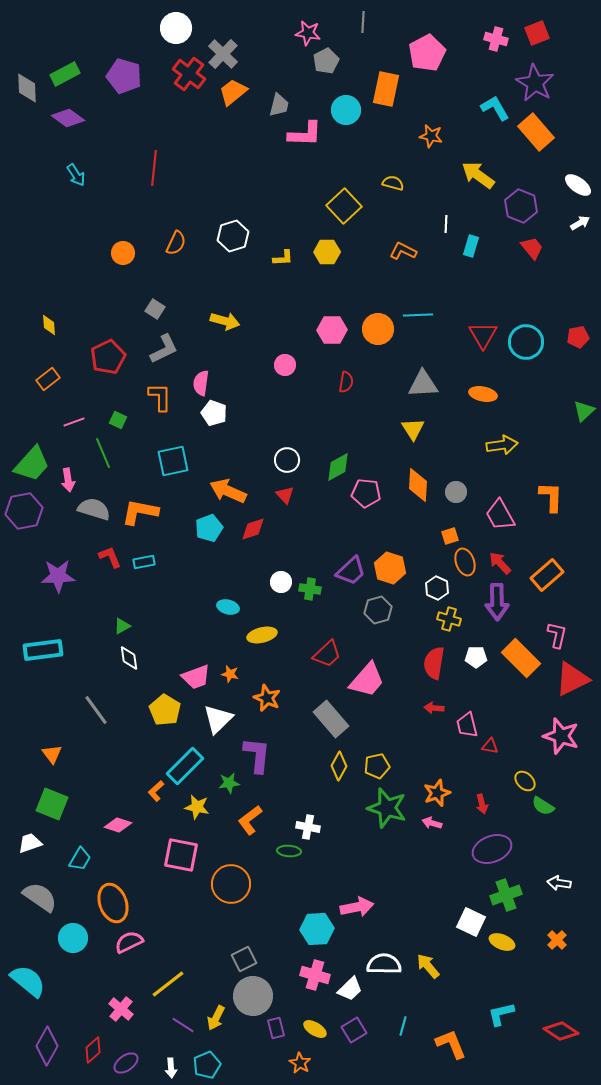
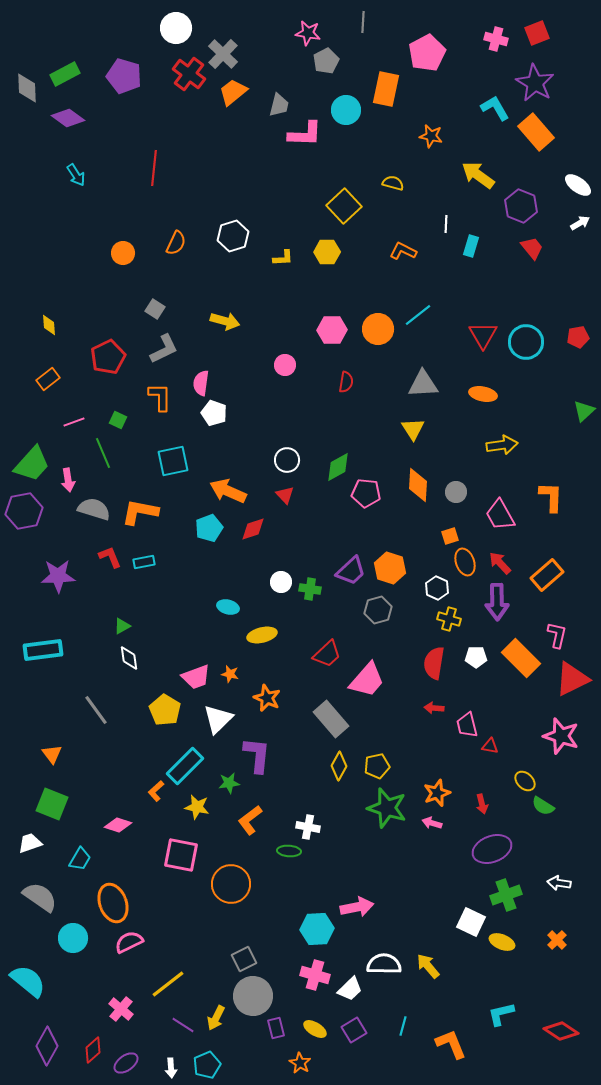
cyan line at (418, 315): rotated 36 degrees counterclockwise
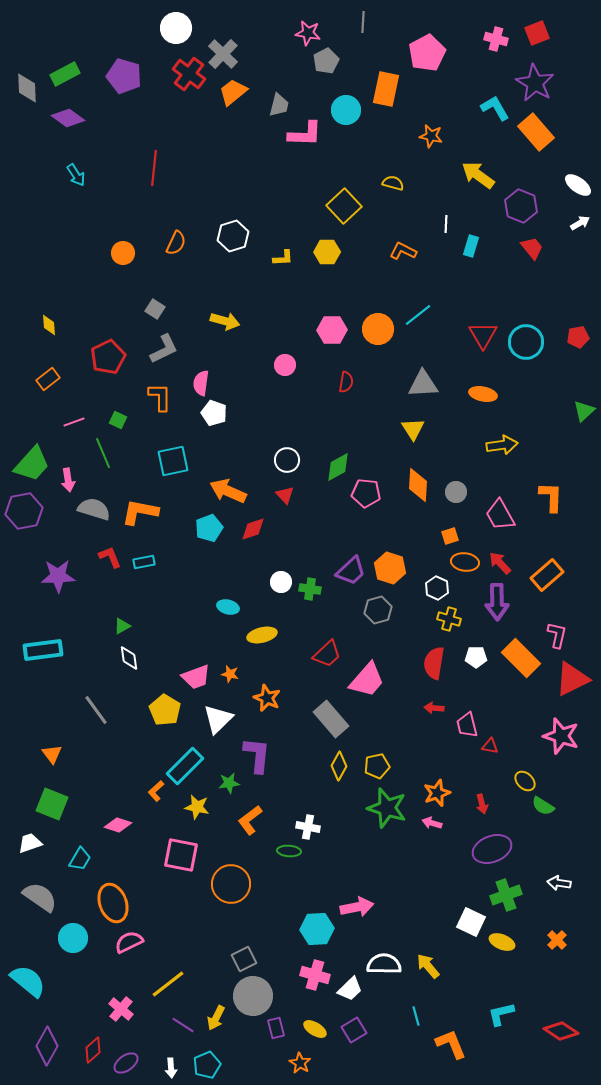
orange ellipse at (465, 562): rotated 64 degrees counterclockwise
cyan line at (403, 1026): moved 13 px right, 10 px up; rotated 30 degrees counterclockwise
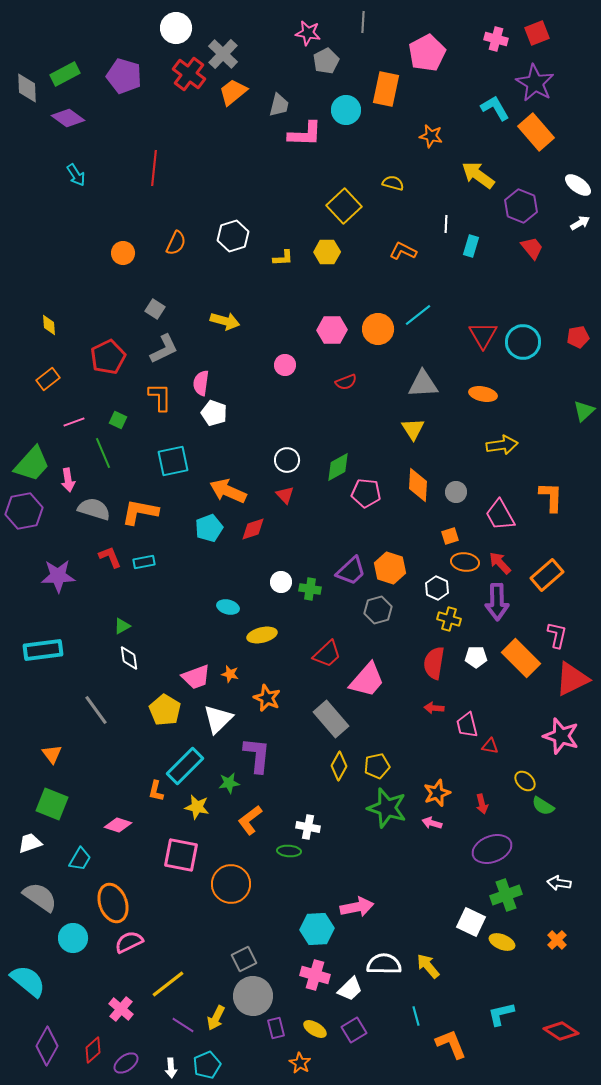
cyan circle at (526, 342): moved 3 px left
red semicircle at (346, 382): rotated 60 degrees clockwise
orange L-shape at (156, 791): rotated 35 degrees counterclockwise
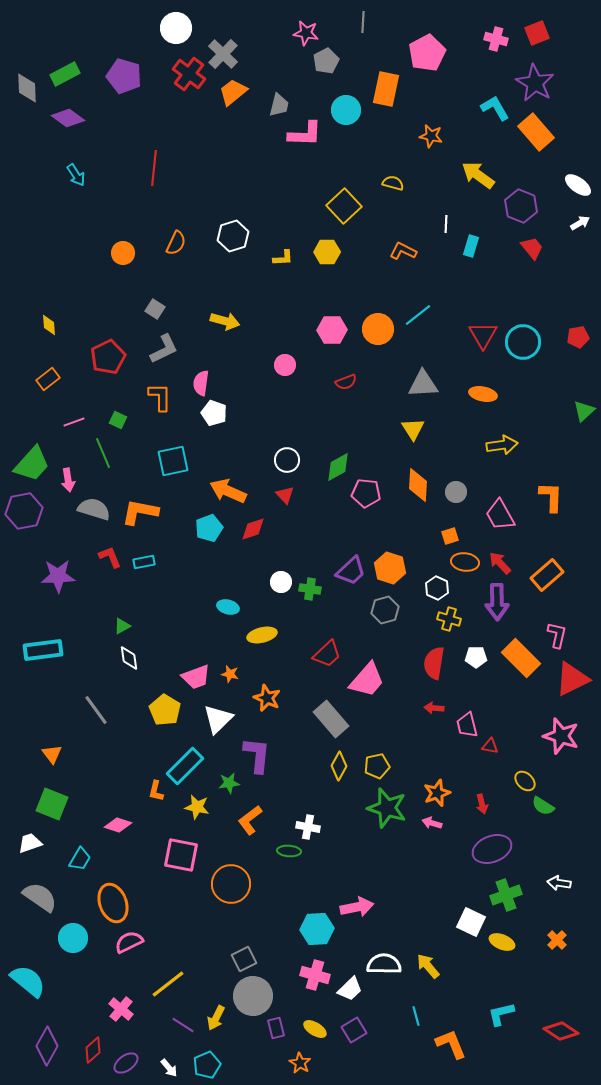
pink star at (308, 33): moved 2 px left
gray hexagon at (378, 610): moved 7 px right
white arrow at (171, 1068): moved 2 px left; rotated 36 degrees counterclockwise
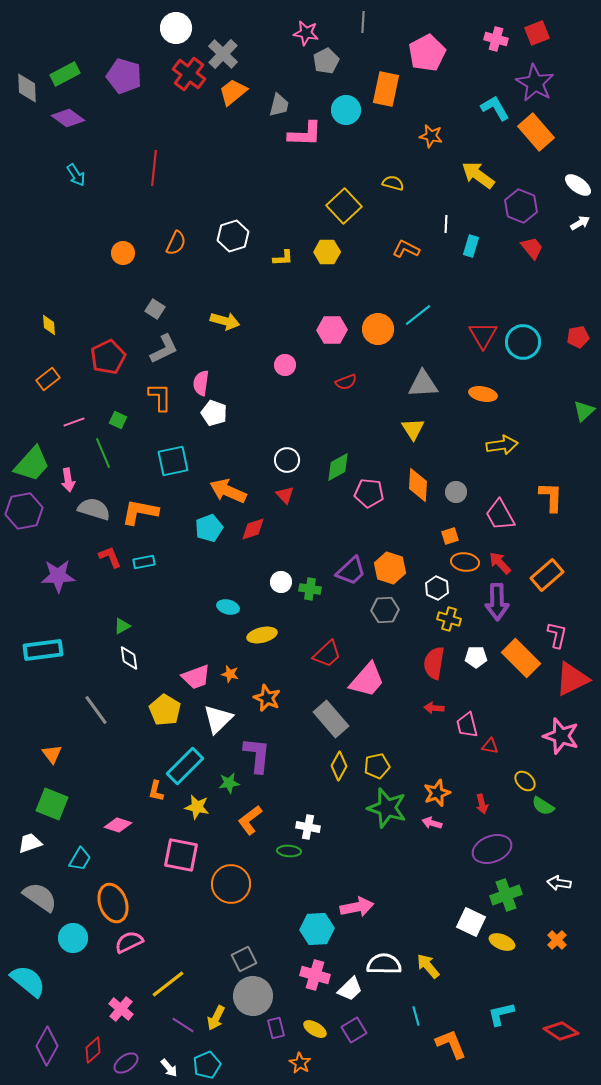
orange L-shape at (403, 251): moved 3 px right, 2 px up
pink pentagon at (366, 493): moved 3 px right
gray hexagon at (385, 610): rotated 12 degrees clockwise
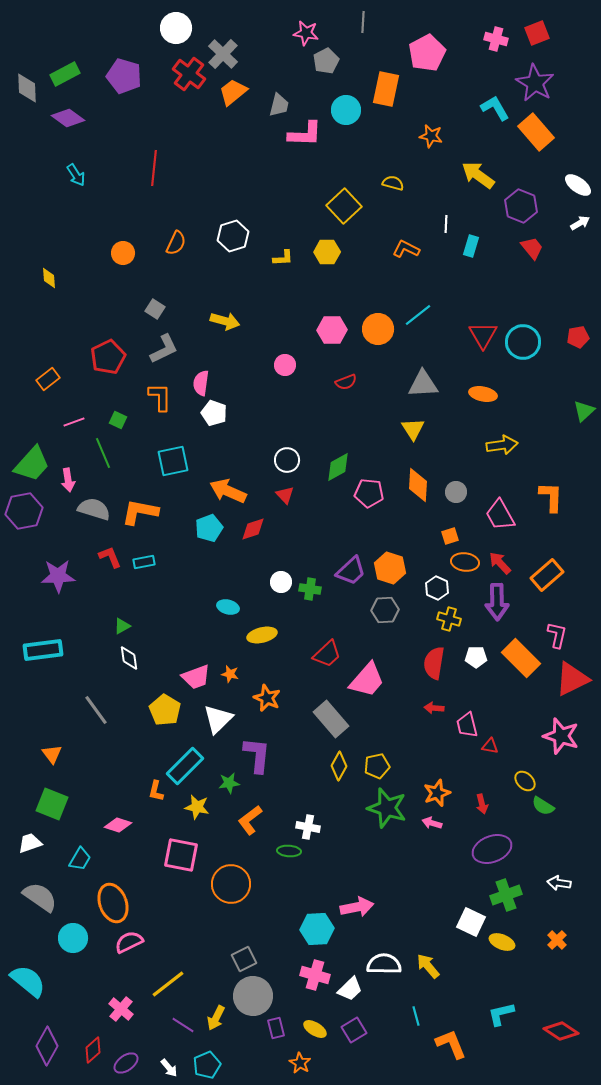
yellow diamond at (49, 325): moved 47 px up
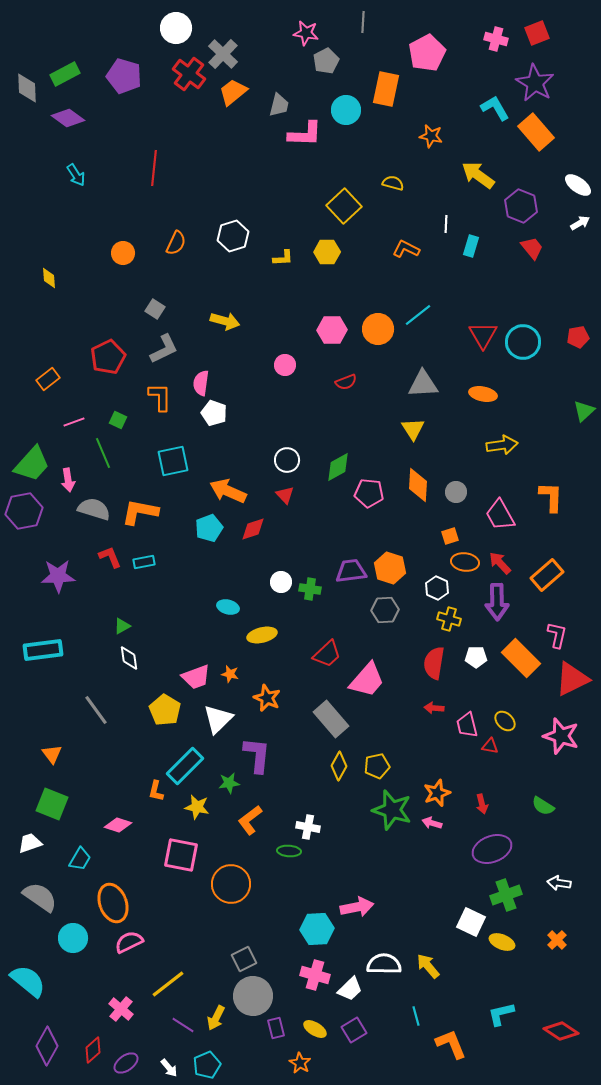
purple trapezoid at (351, 571): rotated 144 degrees counterclockwise
yellow ellipse at (525, 781): moved 20 px left, 60 px up
green star at (387, 808): moved 5 px right, 2 px down
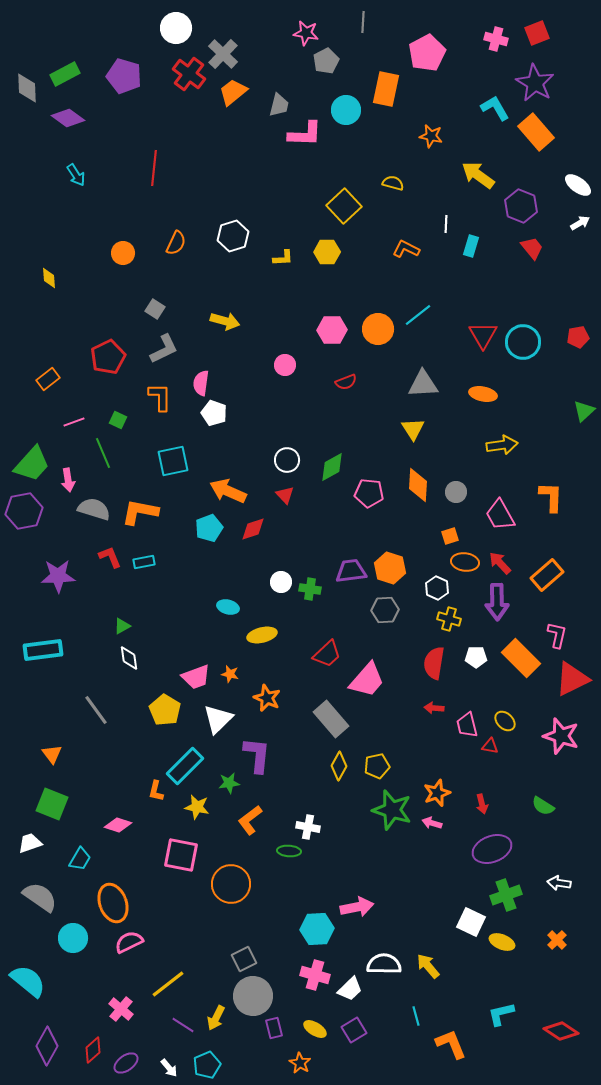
green diamond at (338, 467): moved 6 px left
purple rectangle at (276, 1028): moved 2 px left
